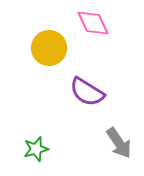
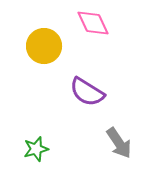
yellow circle: moved 5 px left, 2 px up
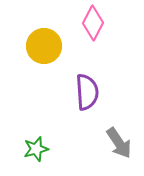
pink diamond: rotated 52 degrees clockwise
purple semicircle: rotated 126 degrees counterclockwise
